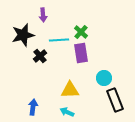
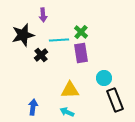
black cross: moved 1 px right, 1 px up
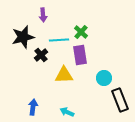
black star: moved 2 px down
purple rectangle: moved 1 px left, 2 px down
yellow triangle: moved 6 px left, 15 px up
black rectangle: moved 5 px right
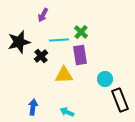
purple arrow: rotated 32 degrees clockwise
black star: moved 4 px left, 5 px down
black cross: moved 1 px down
cyan circle: moved 1 px right, 1 px down
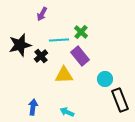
purple arrow: moved 1 px left, 1 px up
black star: moved 1 px right, 3 px down
purple rectangle: moved 1 px down; rotated 30 degrees counterclockwise
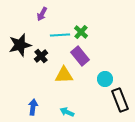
cyan line: moved 1 px right, 5 px up
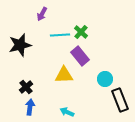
black cross: moved 15 px left, 31 px down
blue arrow: moved 3 px left
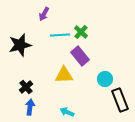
purple arrow: moved 2 px right
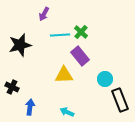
black cross: moved 14 px left; rotated 24 degrees counterclockwise
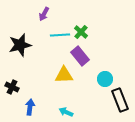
cyan arrow: moved 1 px left
